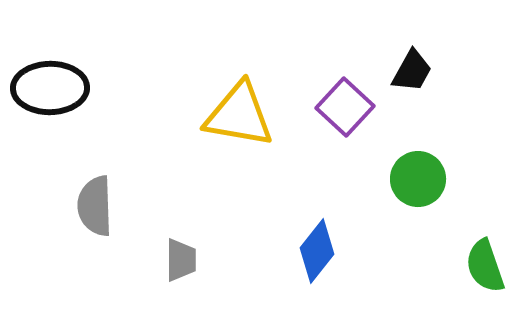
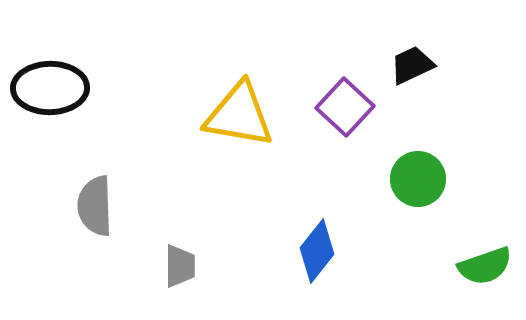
black trapezoid: moved 6 px up; rotated 144 degrees counterclockwise
gray trapezoid: moved 1 px left, 6 px down
green semicircle: rotated 90 degrees counterclockwise
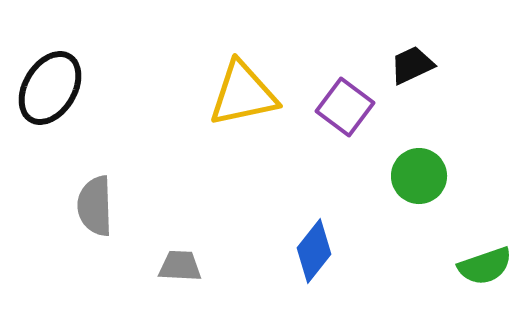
black ellipse: rotated 58 degrees counterclockwise
purple square: rotated 6 degrees counterclockwise
yellow triangle: moved 4 px right, 21 px up; rotated 22 degrees counterclockwise
green circle: moved 1 px right, 3 px up
blue diamond: moved 3 px left
gray trapezoid: rotated 87 degrees counterclockwise
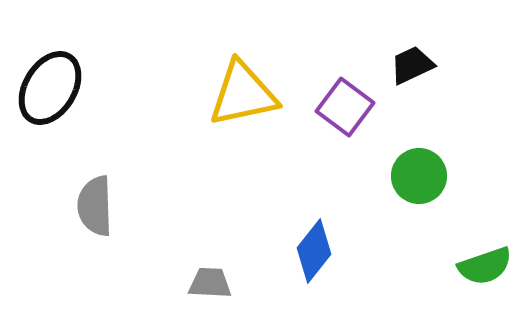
gray trapezoid: moved 30 px right, 17 px down
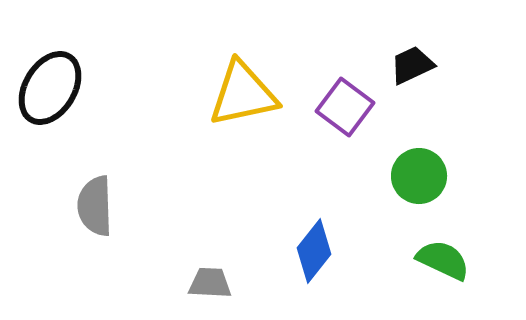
green semicircle: moved 42 px left, 6 px up; rotated 136 degrees counterclockwise
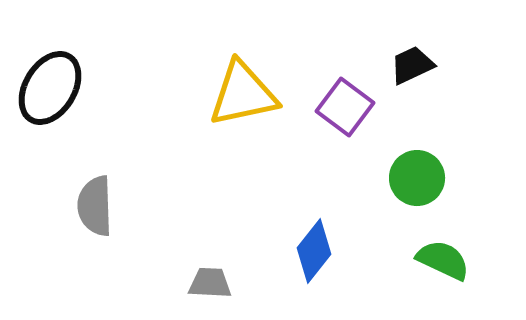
green circle: moved 2 px left, 2 px down
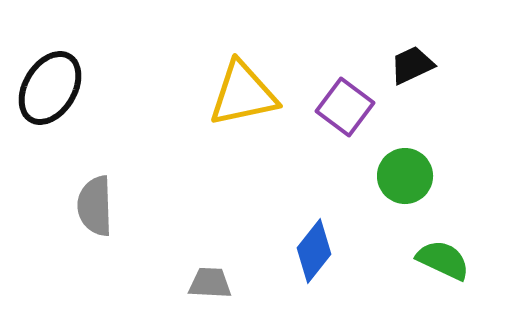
green circle: moved 12 px left, 2 px up
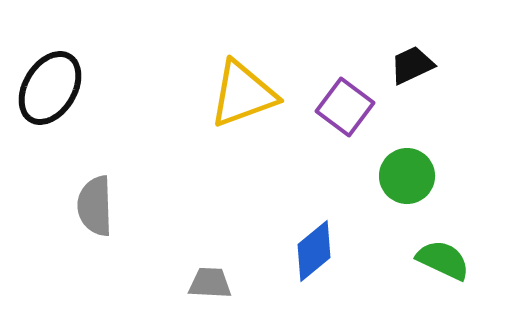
yellow triangle: rotated 8 degrees counterclockwise
green circle: moved 2 px right
blue diamond: rotated 12 degrees clockwise
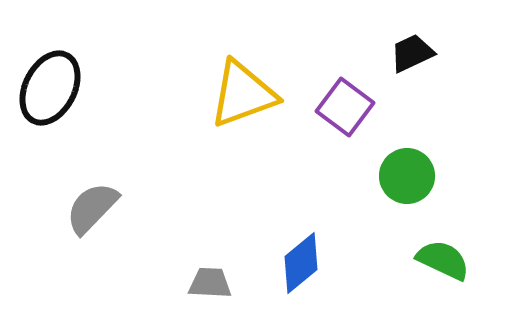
black trapezoid: moved 12 px up
black ellipse: rotated 4 degrees counterclockwise
gray semicircle: moved 3 px left, 2 px down; rotated 46 degrees clockwise
blue diamond: moved 13 px left, 12 px down
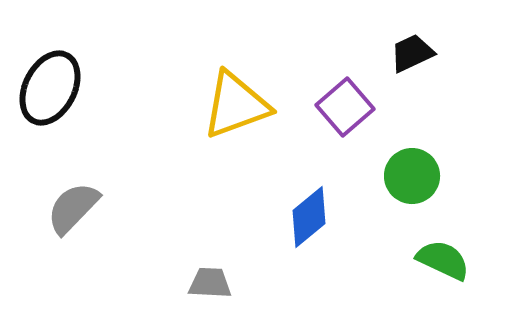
yellow triangle: moved 7 px left, 11 px down
purple square: rotated 12 degrees clockwise
green circle: moved 5 px right
gray semicircle: moved 19 px left
blue diamond: moved 8 px right, 46 px up
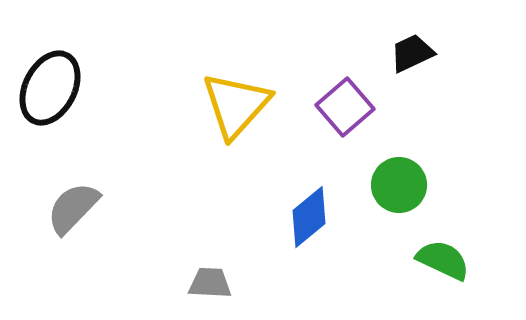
yellow triangle: rotated 28 degrees counterclockwise
green circle: moved 13 px left, 9 px down
